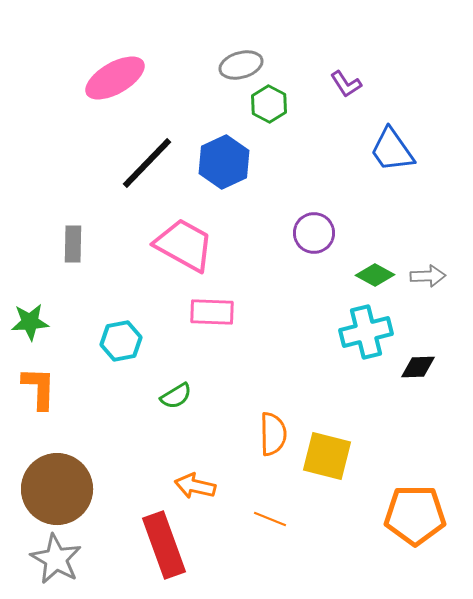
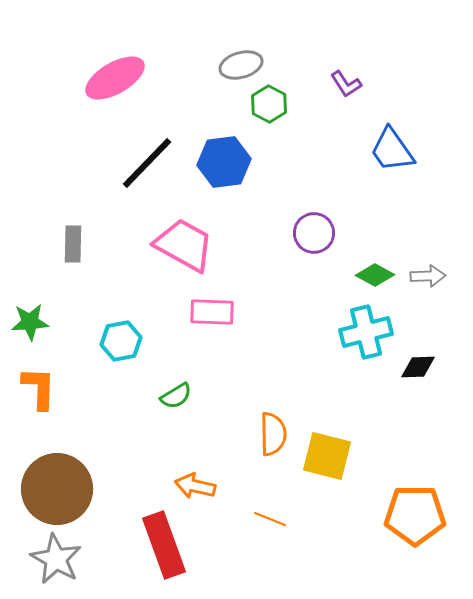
blue hexagon: rotated 18 degrees clockwise
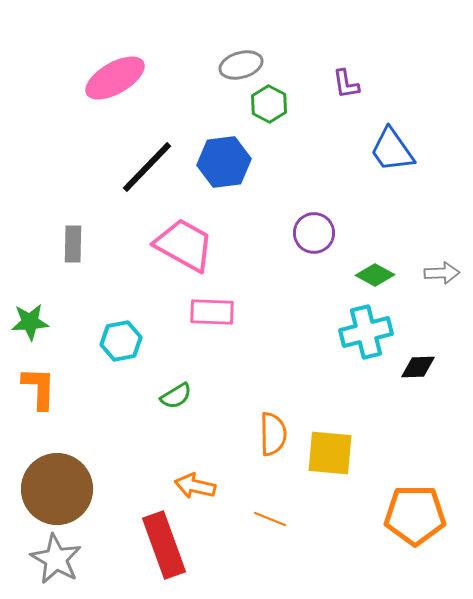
purple L-shape: rotated 24 degrees clockwise
black line: moved 4 px down
gray arrow: moved 14 px right, 3 px up
yellow square: moved 3 px right, 3 px up; rotated 9 degrees counterclockwise
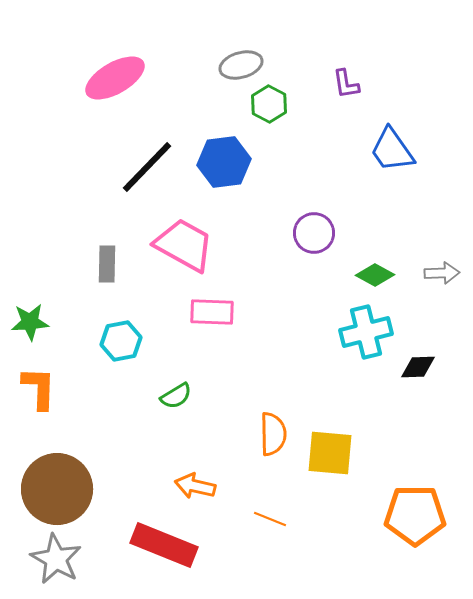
gray rectangle: moved 34 px right, 20 px down
red rectangle: rotated 48 degrees counterclockwise
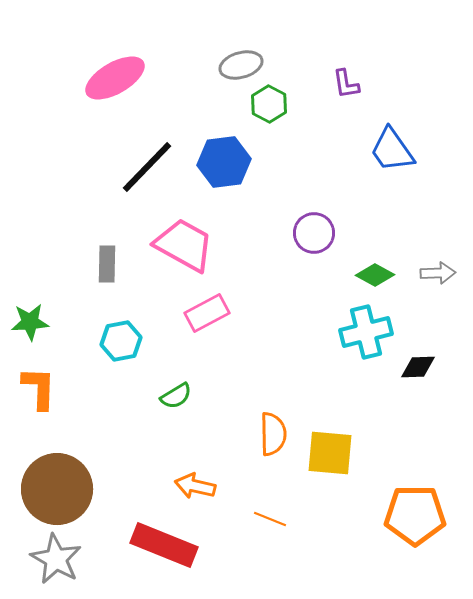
gray arrow: moved 4 px left
pink rectangle: moved 5 px left, 1 px down; rotated 30 degrees counterclockwise
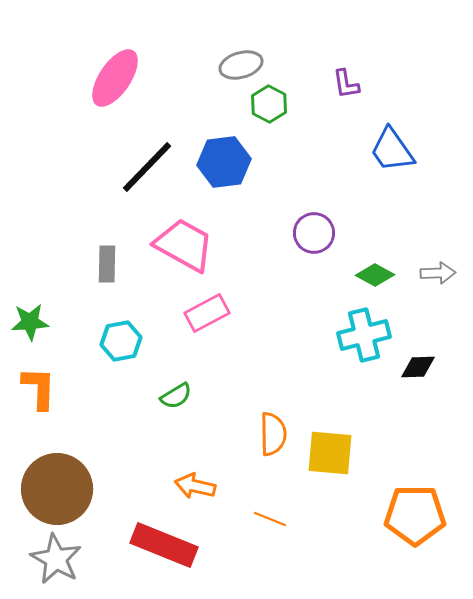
pink ellipse: rotated 26 degrees counterclockwise
cyan cross: moved 2 px left, 3 px down
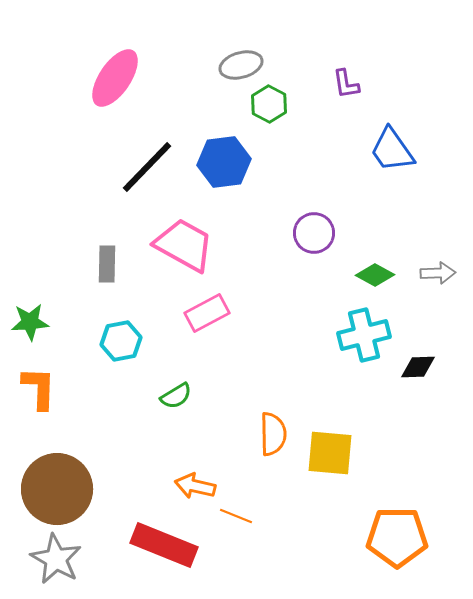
orange pentagon: moved 18 px left, 22 px down
orange line: moved 34 px left, 3 px up
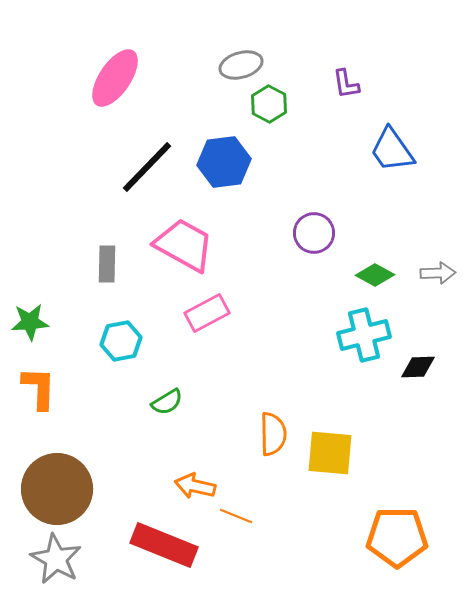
green semicircle: moved 9 px left, 6 px down
